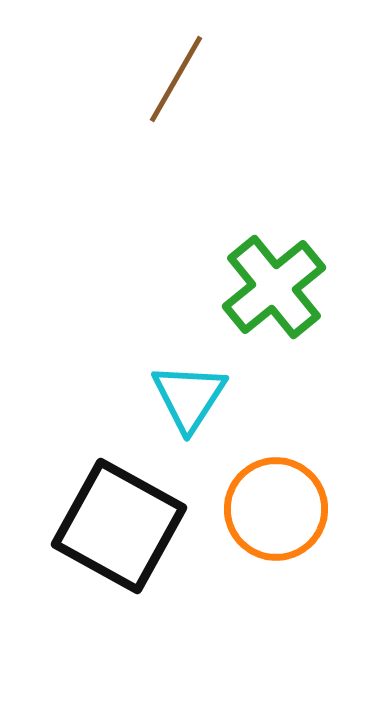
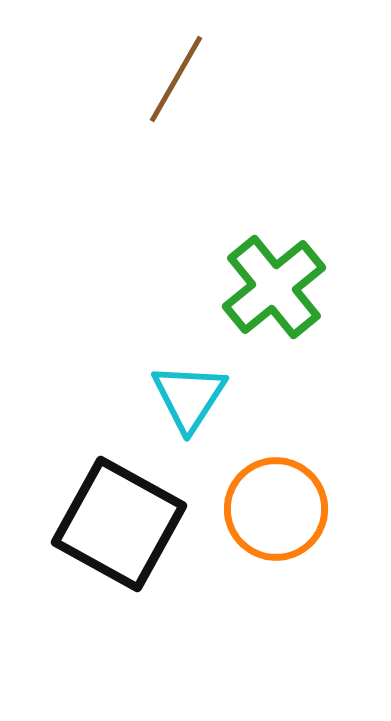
black square: moved 2 px up
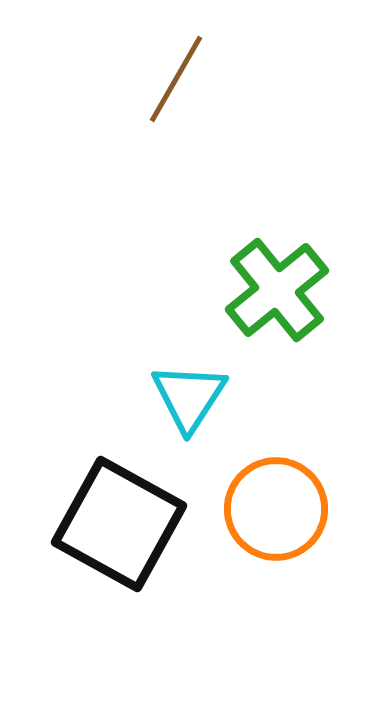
green cross: moved 3 px right, 3 px down
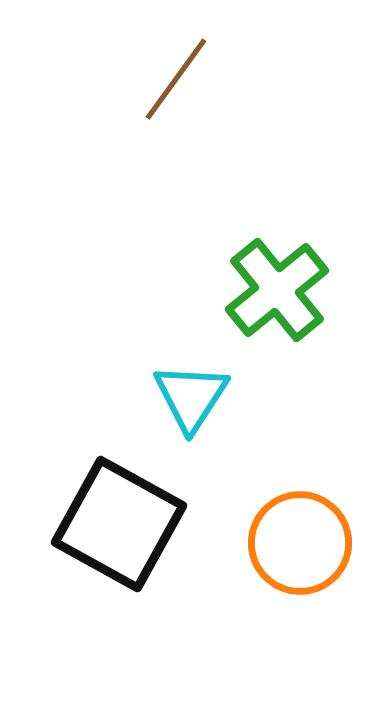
brown line: rotated 6 degrees clockwise
cyan triangle: moved 2 px right
orange circle: moved 24 px right, 34 px down
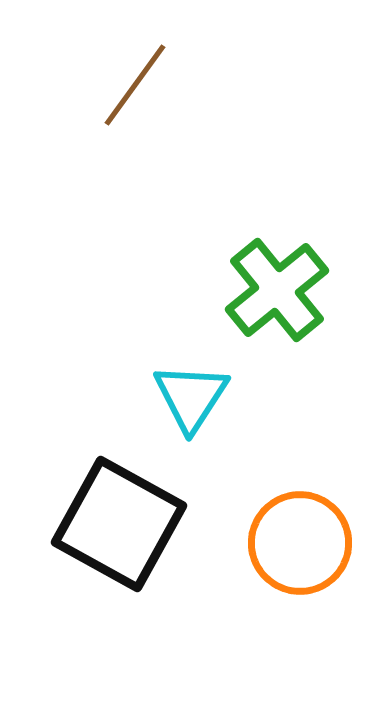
brown line: moved 41 px left, 6 px down
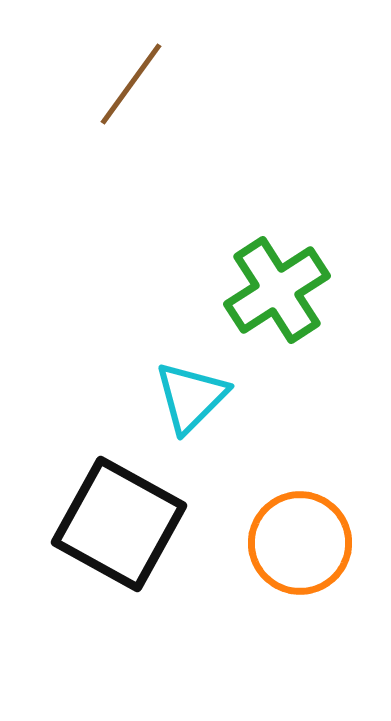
brown line: moved 4 px left, 1 px up
green cross: rotated 6 degrees clockwise
cyan triangle: rotated 12 degrees clockwise
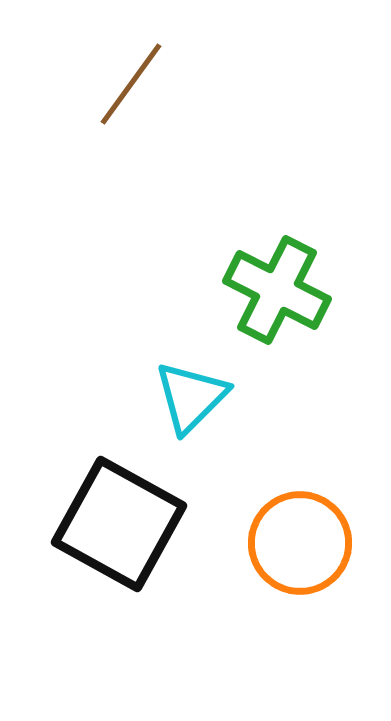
green cross: rotated 30 degrees counterclockwise
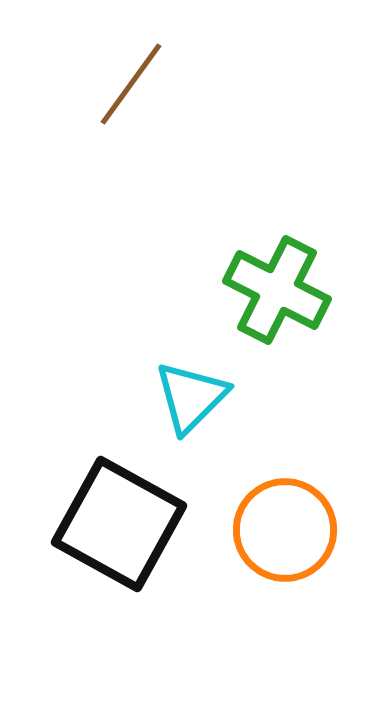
orange circle: moved 15 px left, 13 px up
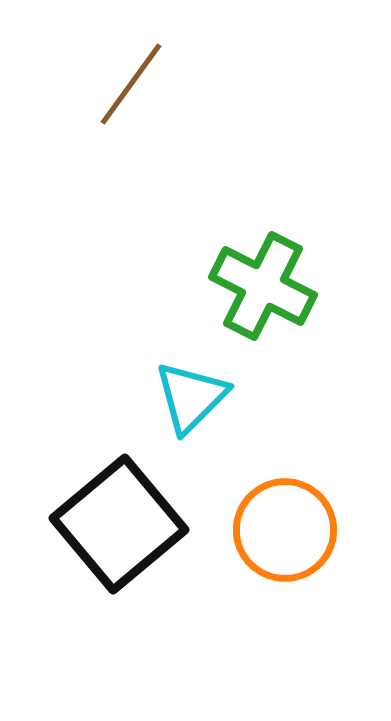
green cross: moved 14 px left, 4 px up
black square: rotated 21 degrees clockwise
